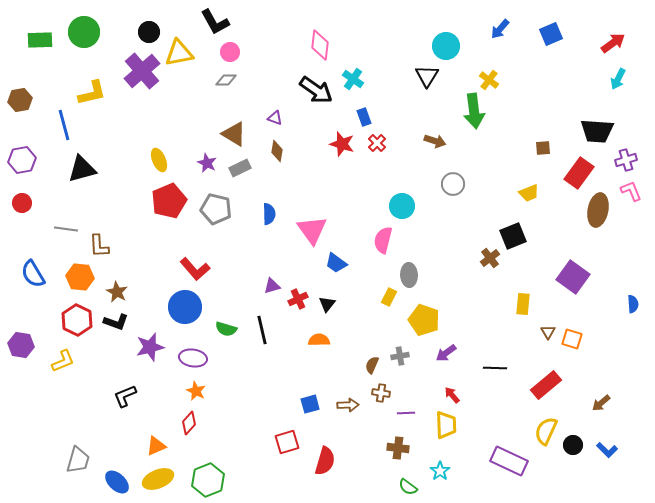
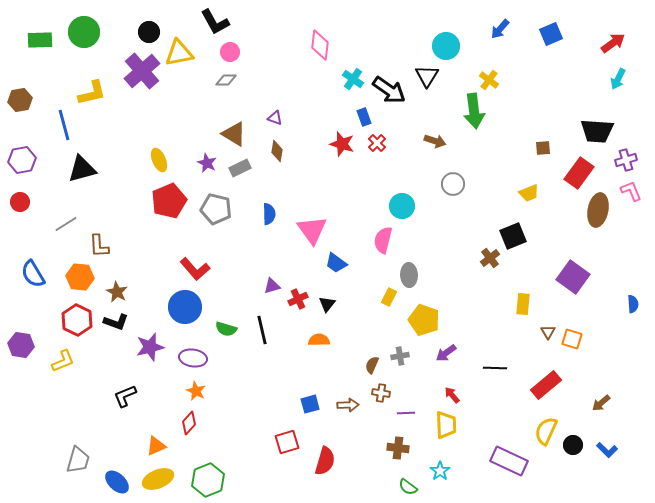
black arrow at (316, 90): moved 73 px right
red circle at (22, 203): moved 2 px left, 1 px up
gray line at (66, 229): moved 5 px up; rotated 40 degrees counterclockwise
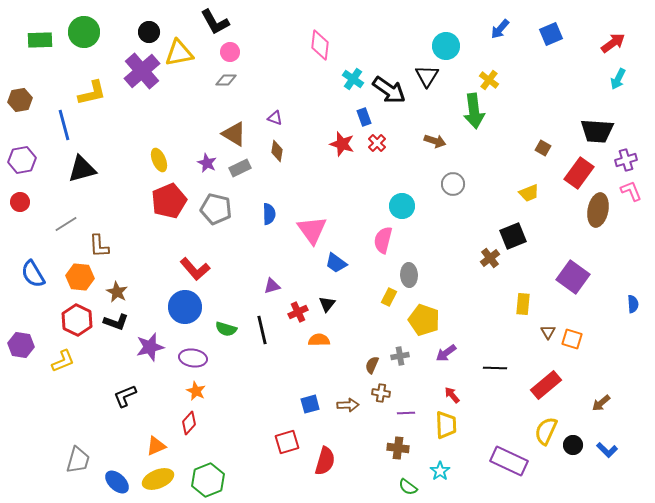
brown square at (543, 148): rotated 35 degrees clockwise
red cross at (298, 299): moved 13 px down
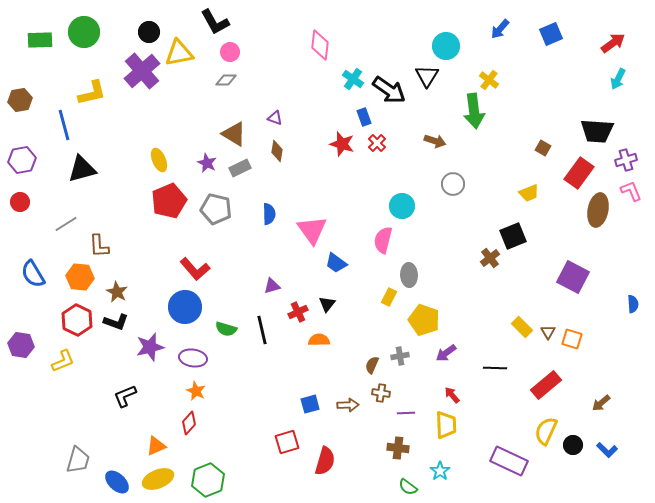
purple square at (573, 277): rotated 8 degrees counterclockwise
yellow rectangle at (523, 304): moved 1 px left, 23 px down; rotated 50 degrees counterclockwise
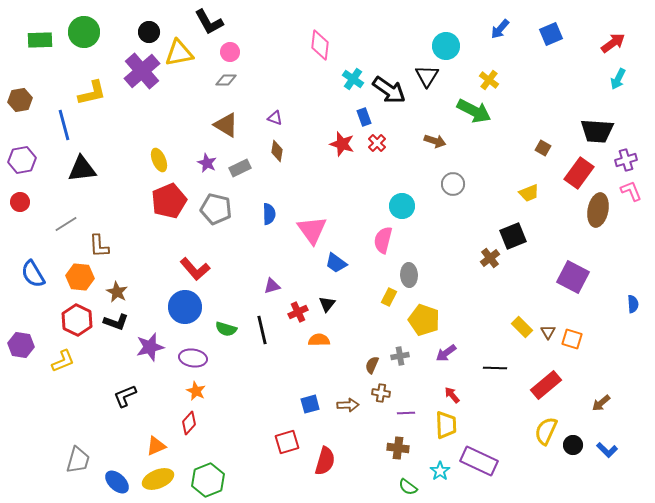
black L-shape at (215, 22): moved 6 px left
green arrow at (474, 111): rotated 56 degrees counterclockwise
brown triangle at (234, 134): moved 8 px left, 9 px up
black triangle at (82, 169): rotated 8 degrees clockwise
purple rectangle at (509, 461): moved 30 px left
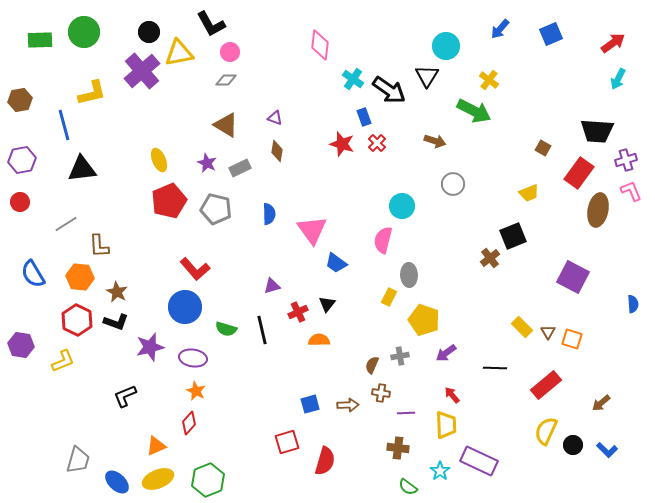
black L-shape at (209, 22): moved 2 px right, 2 px down
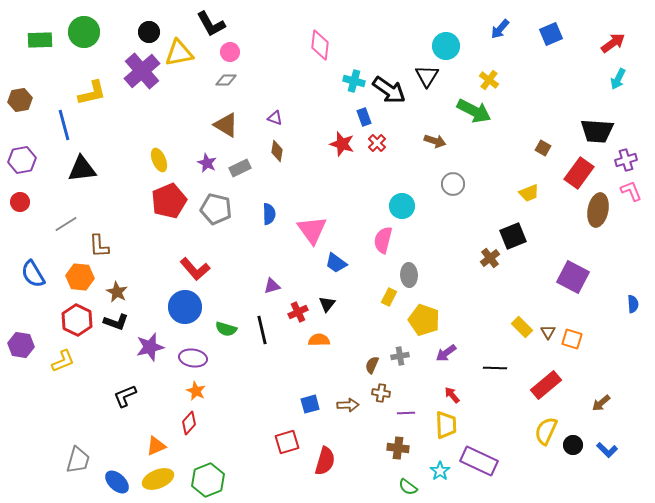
cyan cross at (353, 79): moved 1 px right, 2 px down; rotated 20 degrees counterclockwise
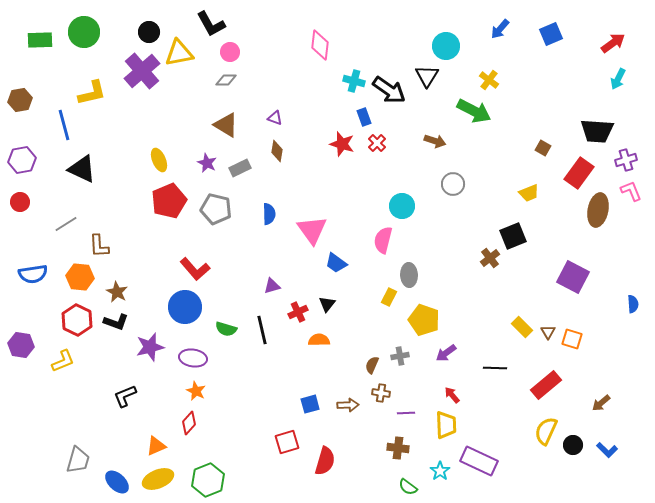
black triangle at (82, 169): rotated 32 degrees clockwise
blue semicircle at (33, 274): rotated 68 degrees counterclockwise
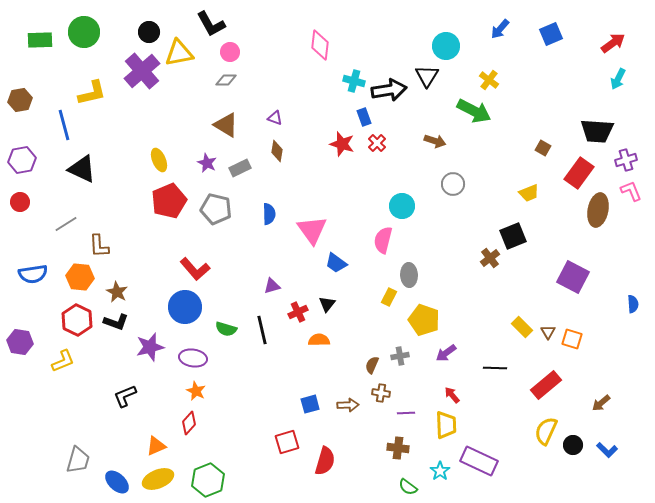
black arrow at (389, 90): rotated 44 degrees counterclockwise
purple hexagon at (21, 345): moved 1 px left, 3 px up
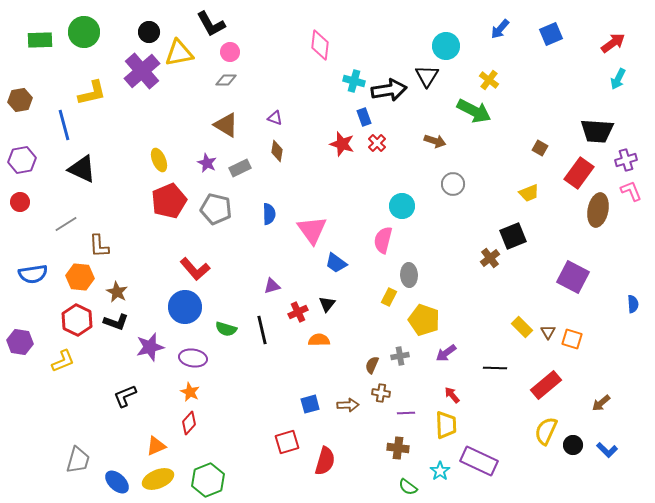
brown square at (543, 148): moved 3 px left
orange star at (196, 391): moved 6 px left, 1 px down
